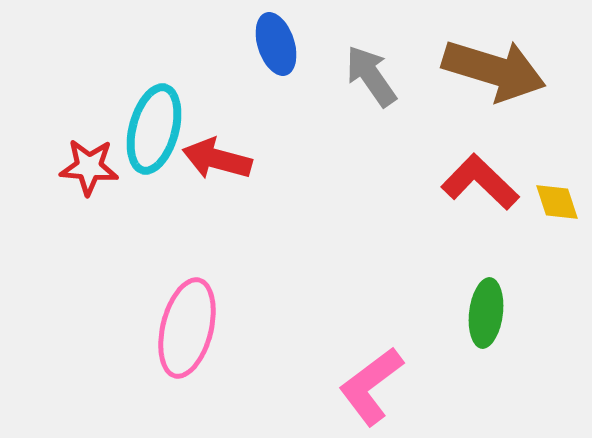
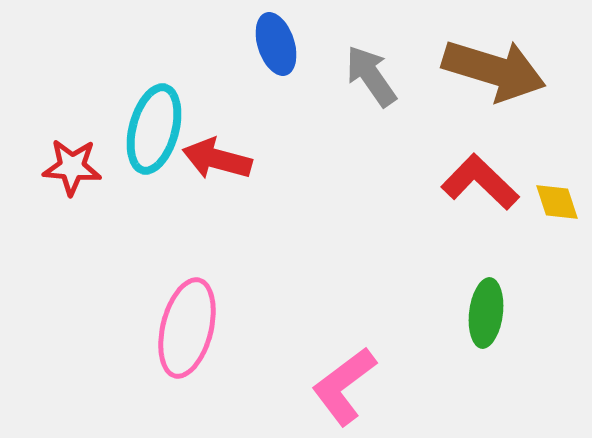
red star: moved 17 px left
pink L-shape: moved 27 px left
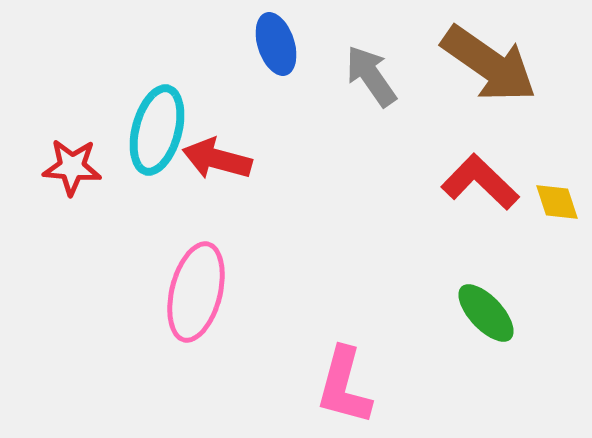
brown arrow: moved 5 px left, 6 px up; rotated 18 degrees clockwise
cyan ellipse: moved 3 px right, 1 px down
green ellipse: rotated 50 degrees counterclockwise
pink ellipse: moved 9 px right, 36 px up
pink L-shape: rotated 38 degrees counterclockwise
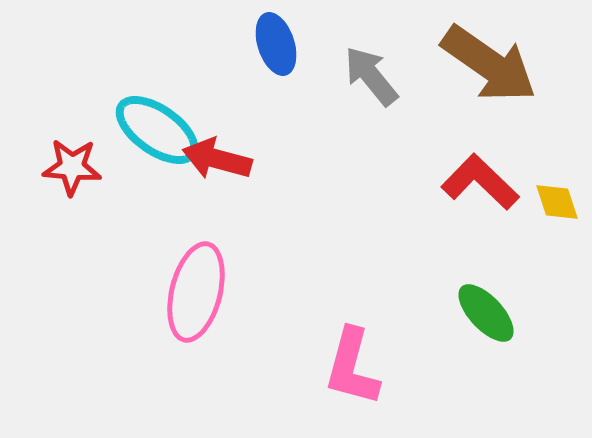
gray arrow: rotated 4 degrees counterclockwise
cyan ellipse: rotated 70 degrees counterclockwise
pink L-shape: moved 8 px right, 19 px up
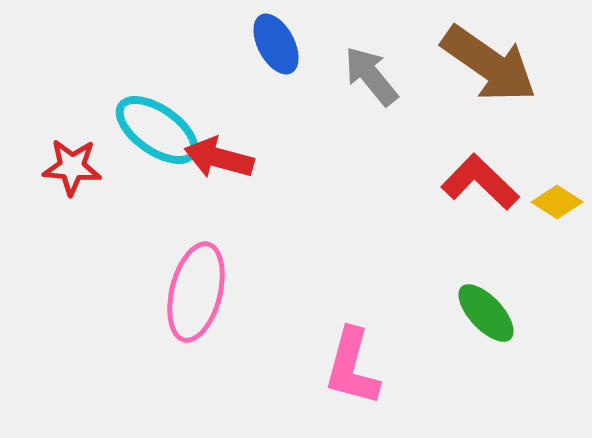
blue ellipse: rotated 10 degrees counterclockwise
red arrow: moved 2 px right, 1 px up
yellow diamond: rotated 39 degrees counterclockwise
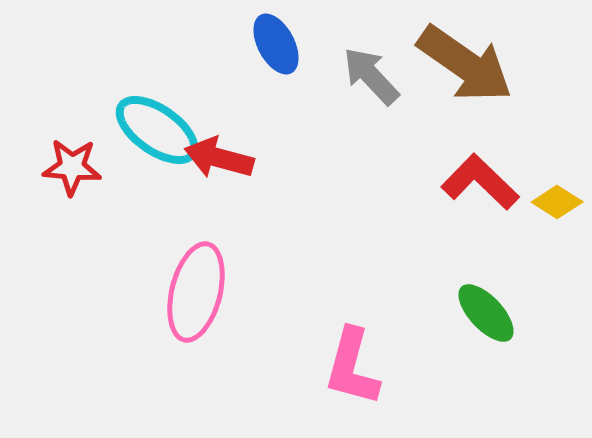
brown arrow: moved 24 px left
gray arrow: rotated 4 degrees counterclockwise
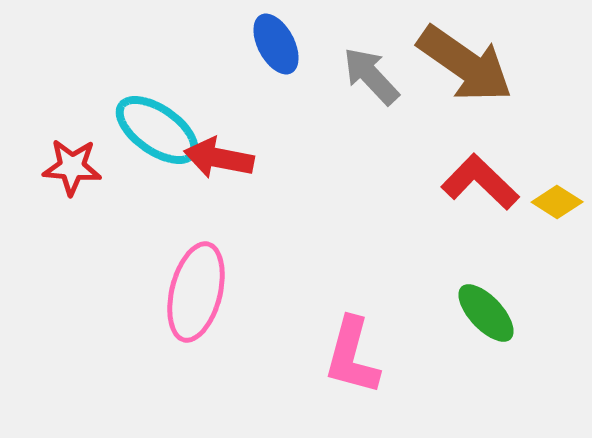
red arrow: rotated 4 degrees counterclockwise
pink L-shape: moved 11 px up
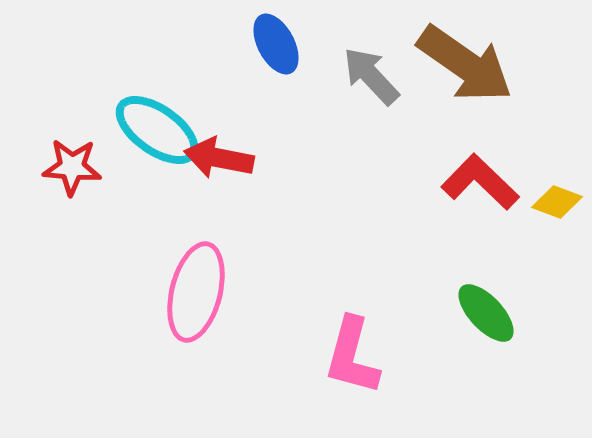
yellow diamond: rotated 12 degrees counterclockwise
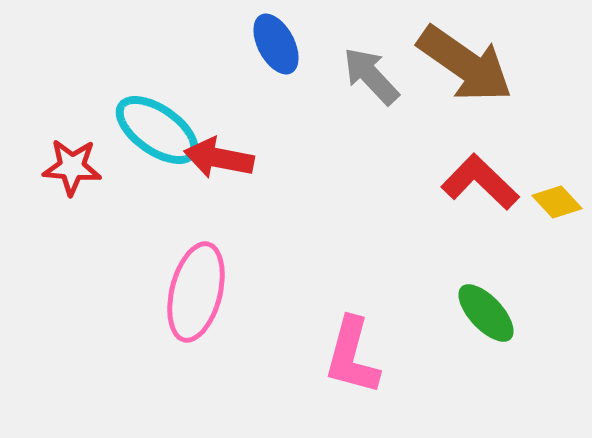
yellow diamond: rotated 27 degrees clockwise
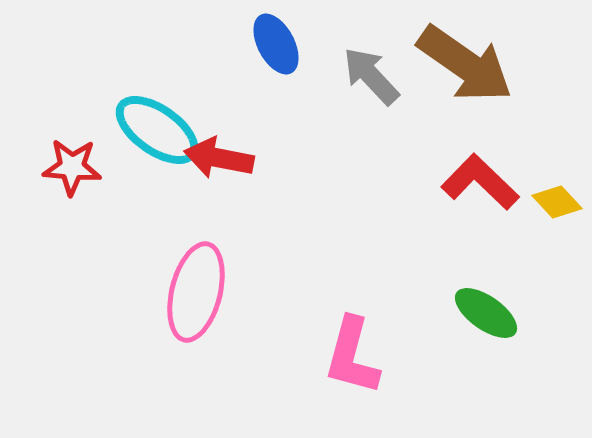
green ellipse: rotated 12 degrees counterclockwise
